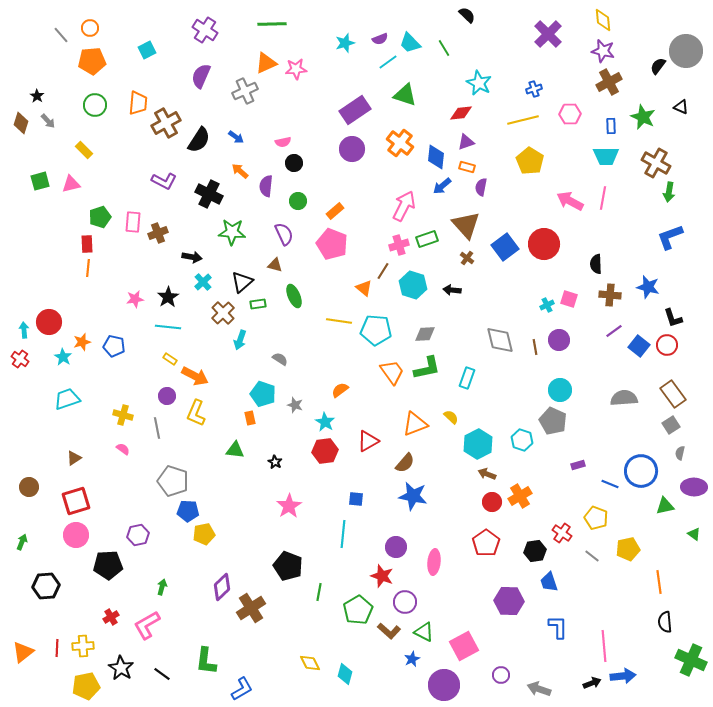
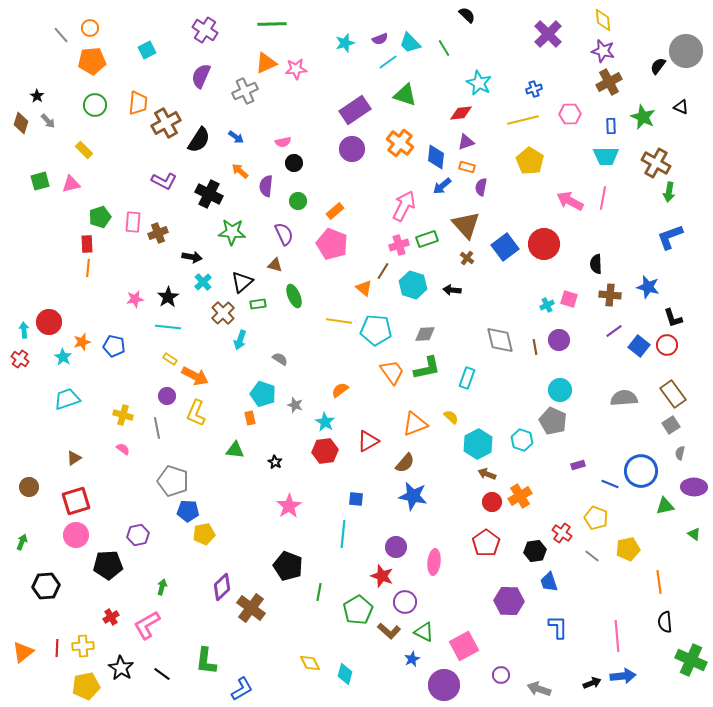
brown cross at (251, 608): rotated 20 degrees counterclockwise
pink line at (604, 646): moved 13 px right, 10 px up
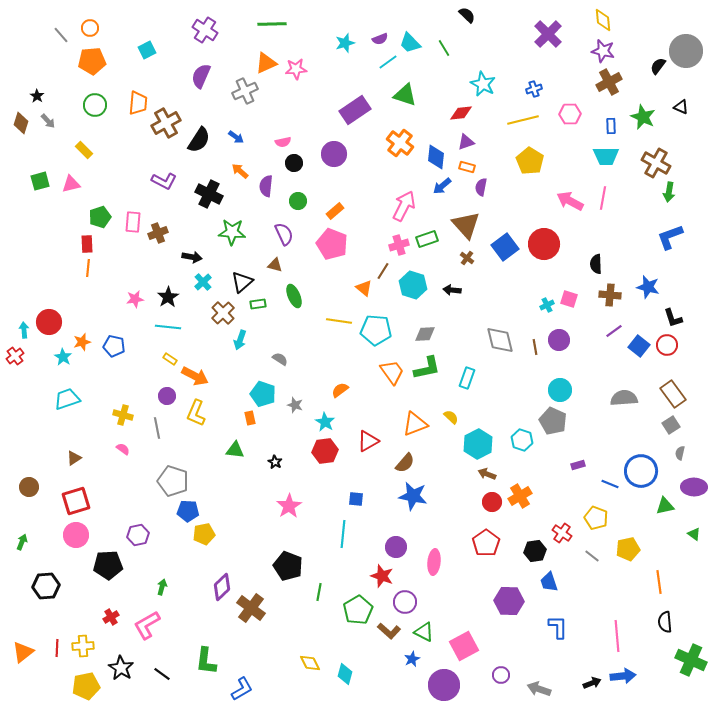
cyan star at (479, 83): moved 4 px right, 1 px down
purple circle at (352, 149): moved 18 px left, 5 px down
red cross at (20, 359): moved 5 px left, 3 px up; rotated 18 degrees clockwise
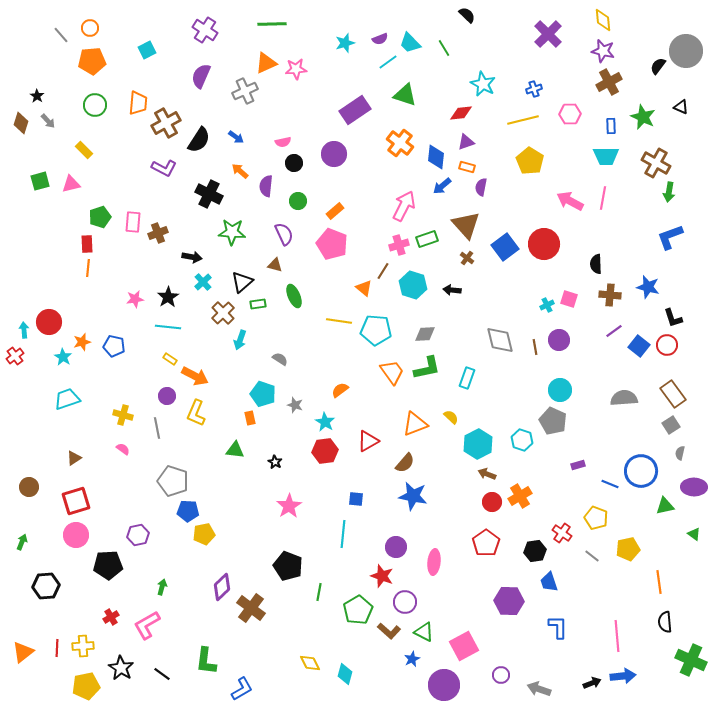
purple L-shape at (164, 181): moved 13 px up
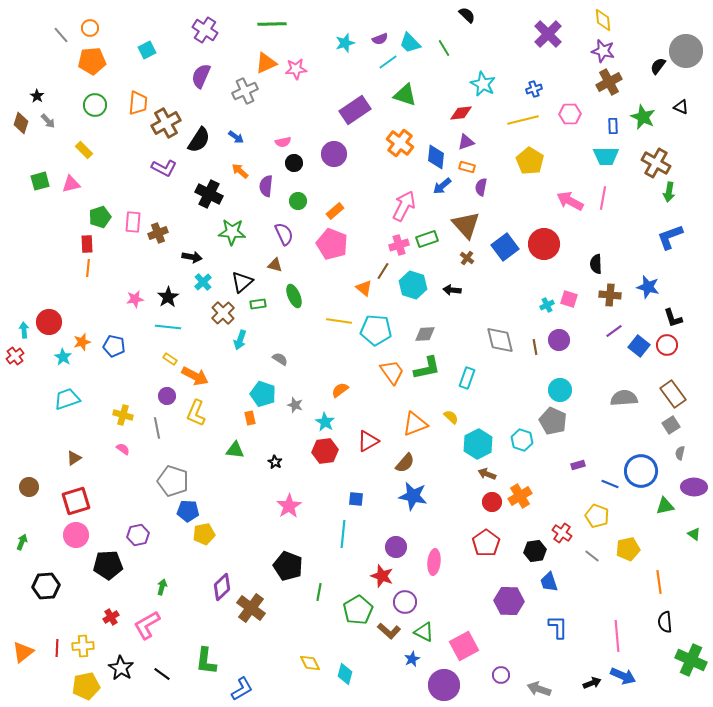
blue rectangle at (611, 126): moved 2 px right
yellow pentagon at (596, 518): moved 1 px right, 2 px up
blue arrow at (623, 676): rotated 30 degrees clockwise
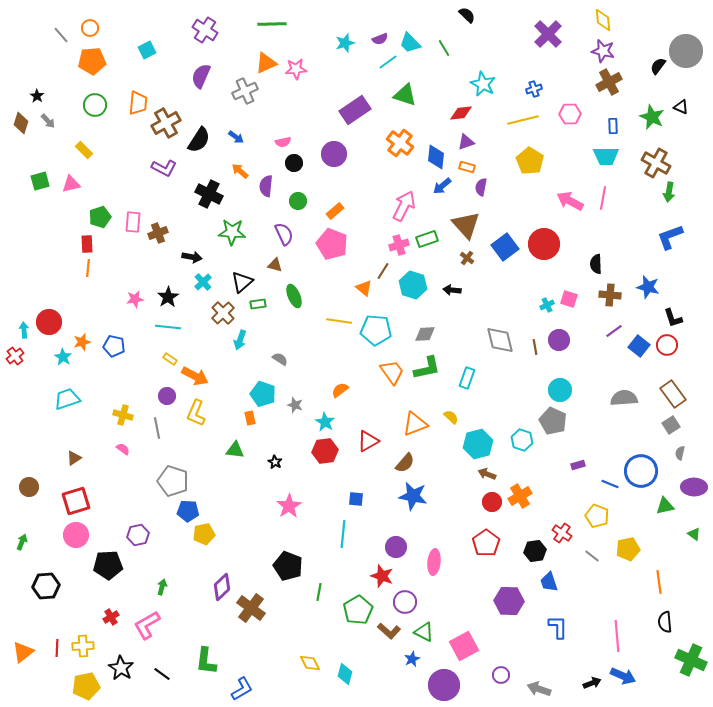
green star at (643, 117): moved 9 px right
cyan hexagon at (478, 444): rotated 12 degrees clockwise
